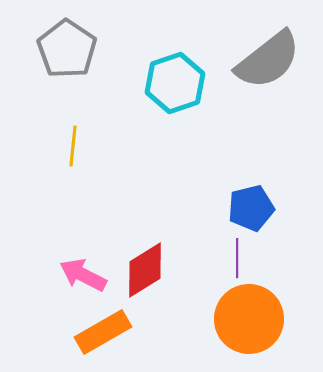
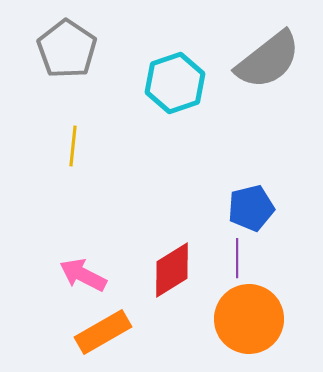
red diamond: moved 27 px right
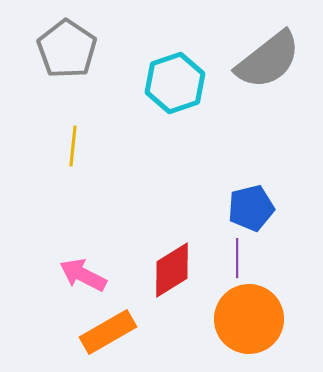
orange rectangle: moved 5 px right
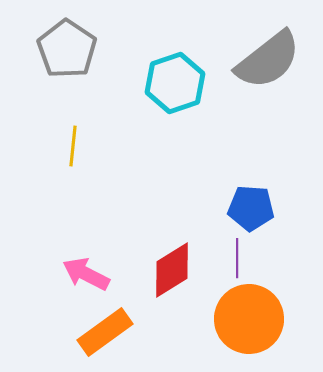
blue pentagon: rotated 18 degrees clockwise
pink arrow: moved 3 px right, 1 px up
orange rectangle: moved 3 px left; rotated 6 degrees counterclockwise
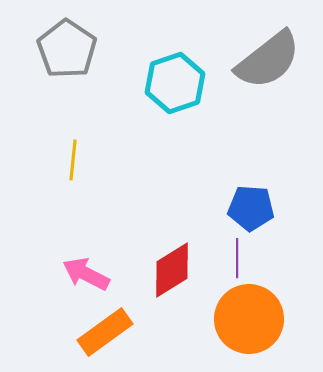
yellow line: moved 14 px down
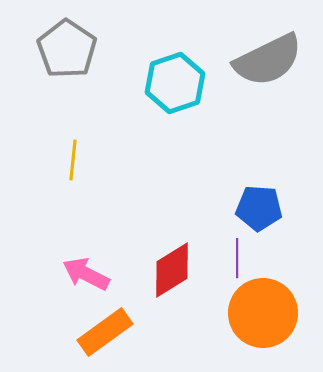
gray semicircle: rotated 12 degrees clockwise
blue pentagon: moved 8 px right
orange circle: moved 14 px right, 6 px up
